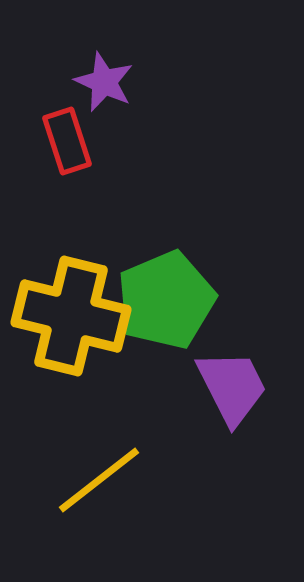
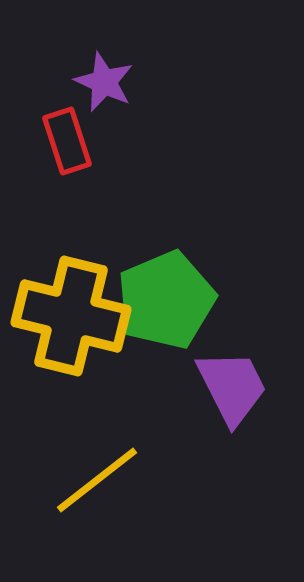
yellow line: moved 2 px left
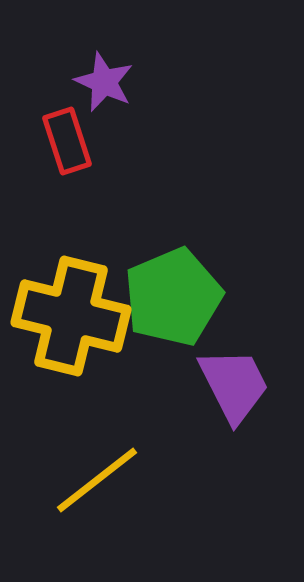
green pentagon: moved 7 px right, 3 px up
purple trapezoid: moved 2 px right, 2 px up
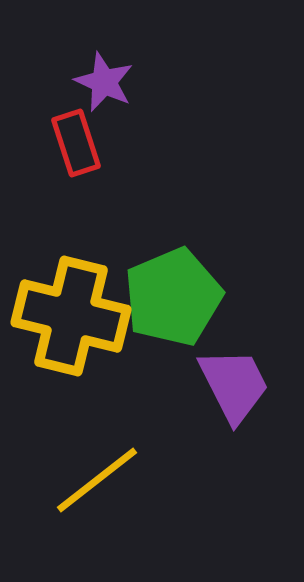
red rectangle: moved 9 px right, 2 px down
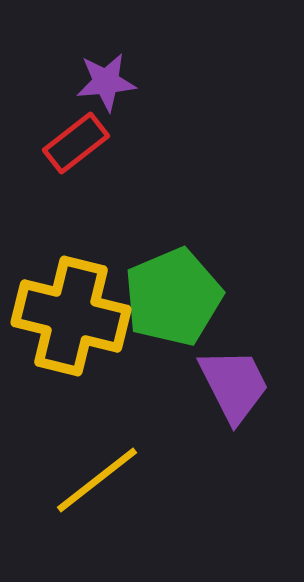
purple star: moved 2 px right; rotated 30 degrees counterclockwise
red rectangle: rotated 70 degrees clockwise
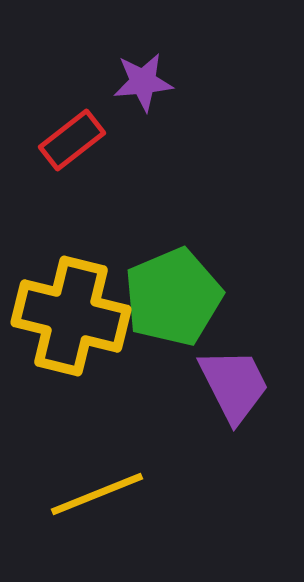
purple star: moved 37 px right
red rectangle: moved 4 px left, 3 px up
yellow line: moved 14 px down; rotated 16 degrees clockwise
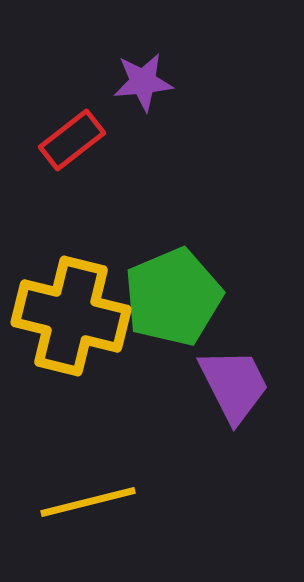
yellow line: moved 9 px left, 8 px down; rotated 8 degrees clockwise
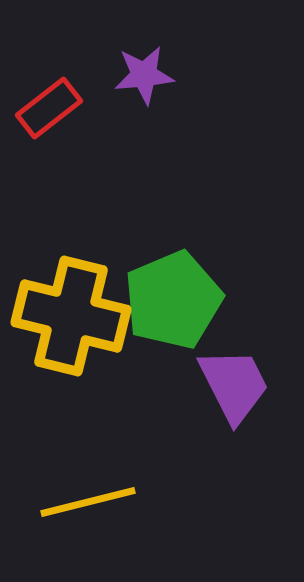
purple star: moved 1 px right, 7 px up
red rectangle: moved 23 px left, 32 px up
green pentagon: moved 3 px down
